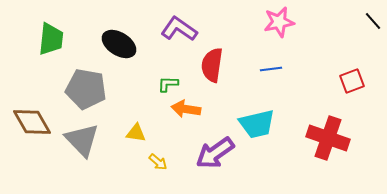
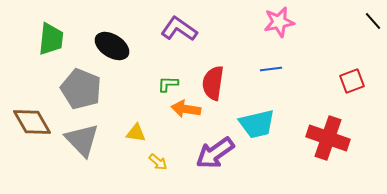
black ellipse: moved 7 px left, 2 px down
red semicircle: moved 1 px right, 18 px down
gray pentagon: moved 5 px left; rotated 12 degrees clockwise
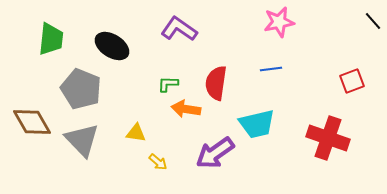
red semicircle: moved 3 px right
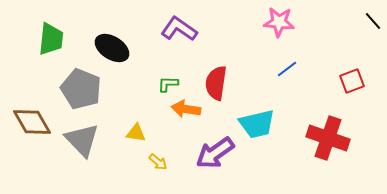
pink star: rotated 16 degrees clockwise
black ellipse: moved 2 px down
blue line: moved 16 px right; rotated 30 degrees counterclockwise
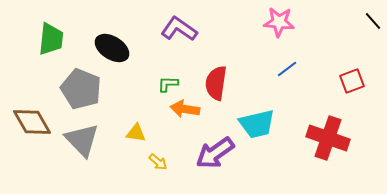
orange arrow: moved 1 px left
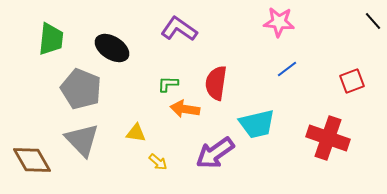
brown diamond: moved 38 px down
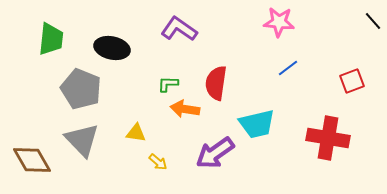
black ellipse: rotated 20 degrees counterclockwise
blue line: moved 1 px right, 1 px up
red cross: rotated 9 degrees counterclockwise
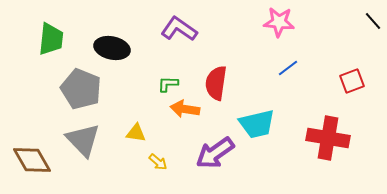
gray triangle: moved 1 px right
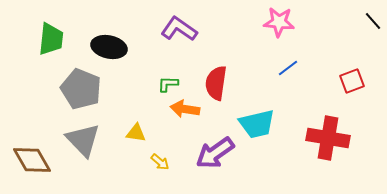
black ellipse: moved 3 px left, 1 px up
yellow arrow: moved 2 px right
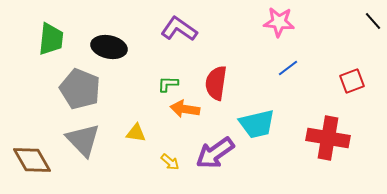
gray pentagon: moved 1 px left
yellow arrow: moved 10 px right
